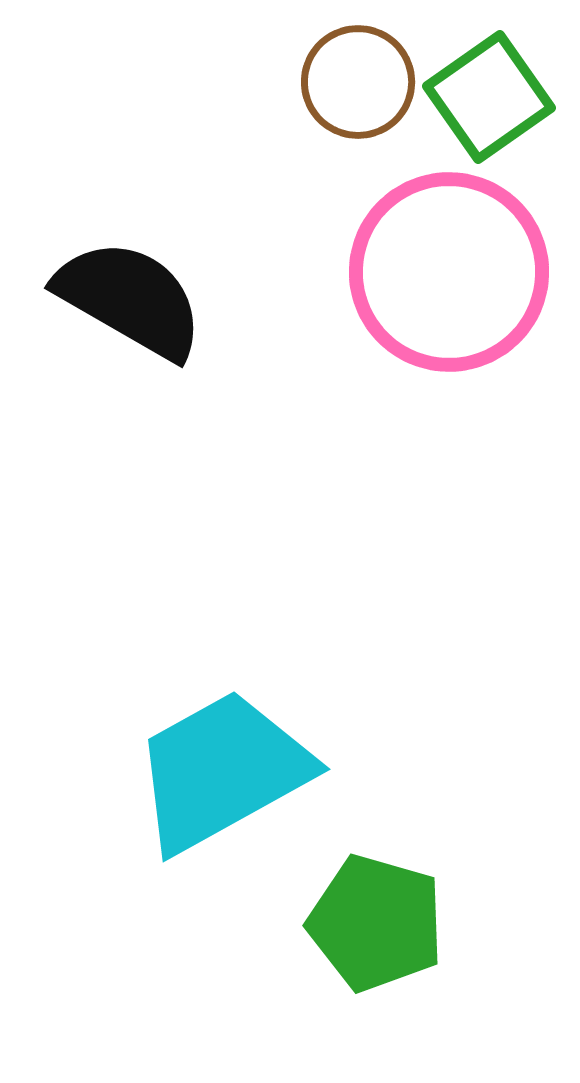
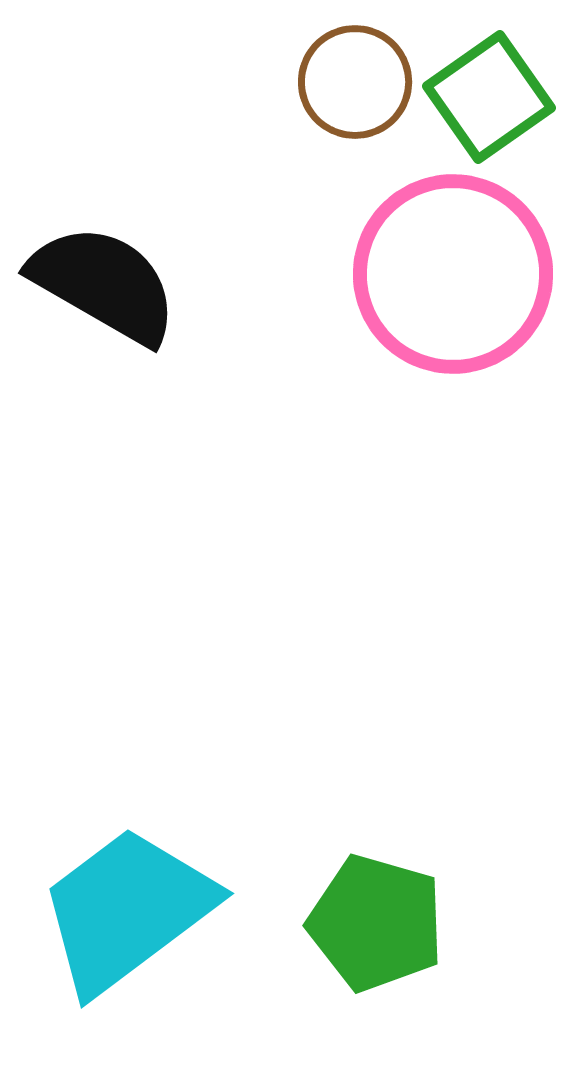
brown circle: moved 3 px left
pink circle: moved 4 px right, 2 px down
black semicircle: moved 26 px left, 15 px up
cyan trapezoid: moved 95 px left, 139 px down; rotated 8 degrees counterclockwise
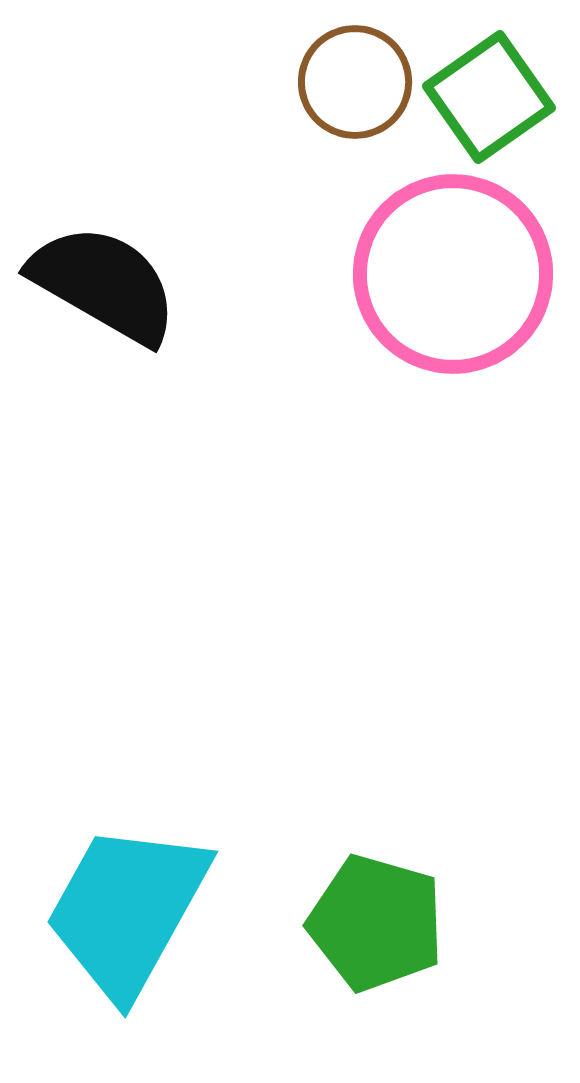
cyan trapezoid: rotated 24 degrees counterclockwise
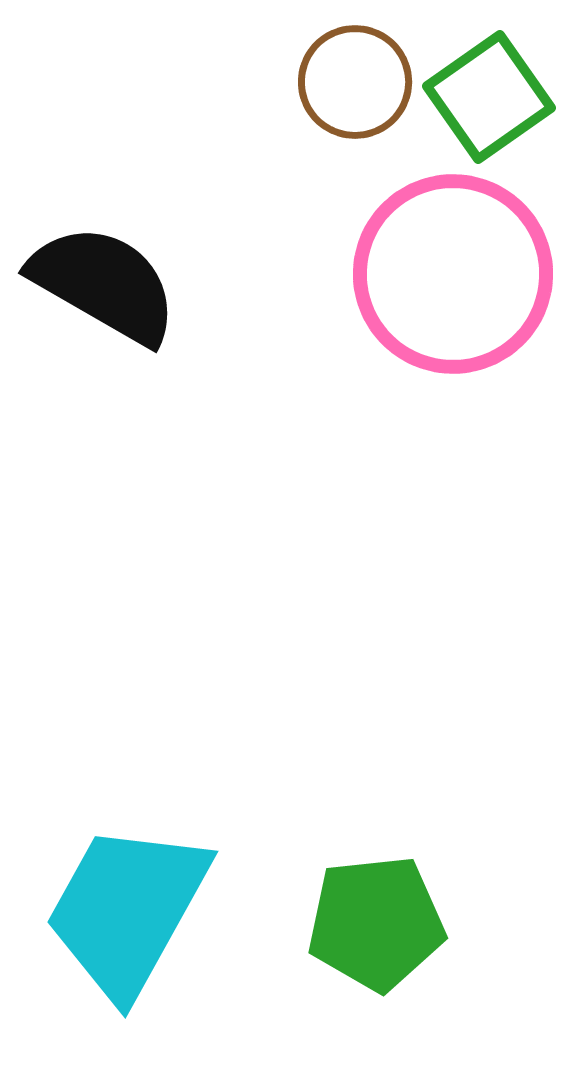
green pentagon: rotated 22 degrees counterclockwise
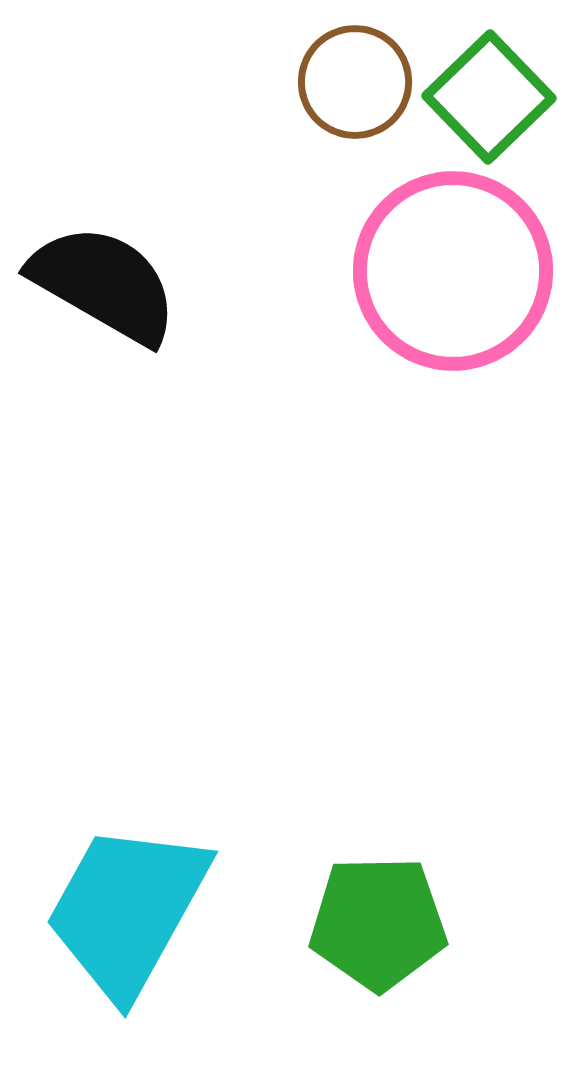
green square: rotated 9 degrees counterclockwise
pink circle: moved 3 px up
green pentagon: moved 2 px right; rotated 5 degrees clockwise
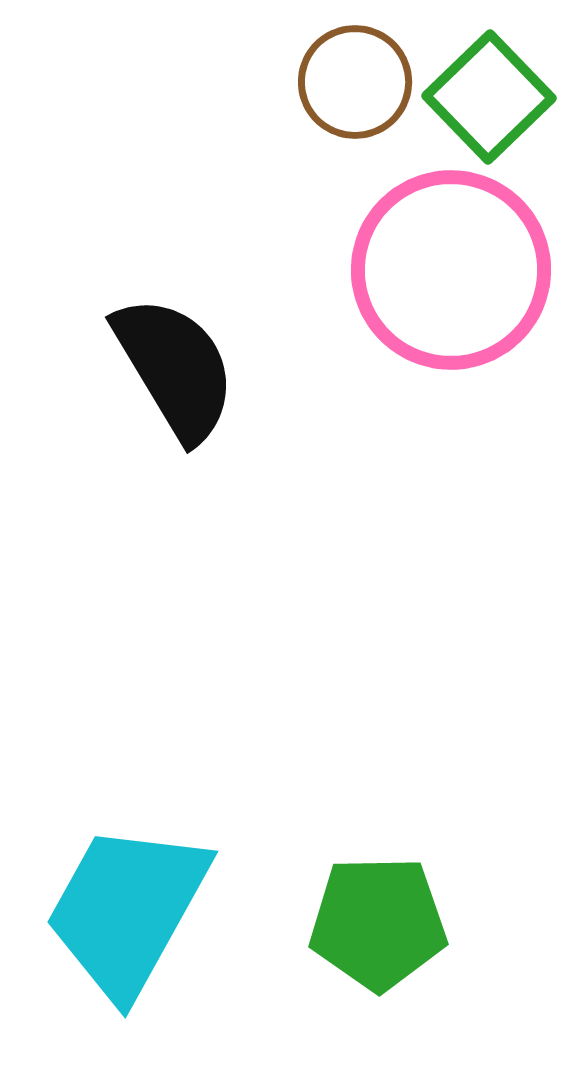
pink circle: moved 2 px left, 1 px up
black semicircle: moved 71 px right, 84 px down; rotated 29 degrees clockwise
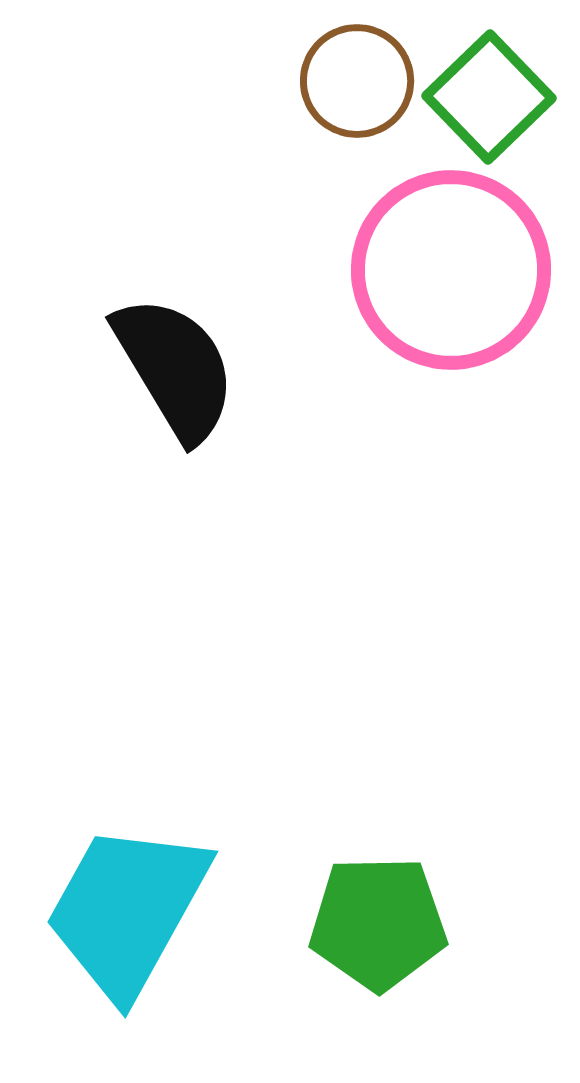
brown circle: moved 2 px right, 1 px up
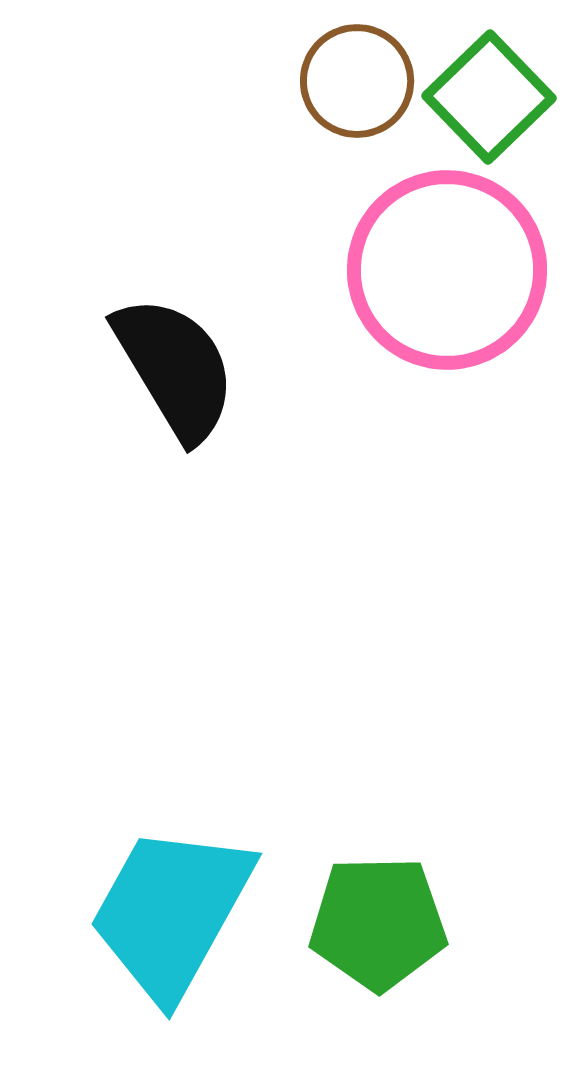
pink circle: moved 4 px left
cyan trapezoid: moved 44 px right, 2 px down
